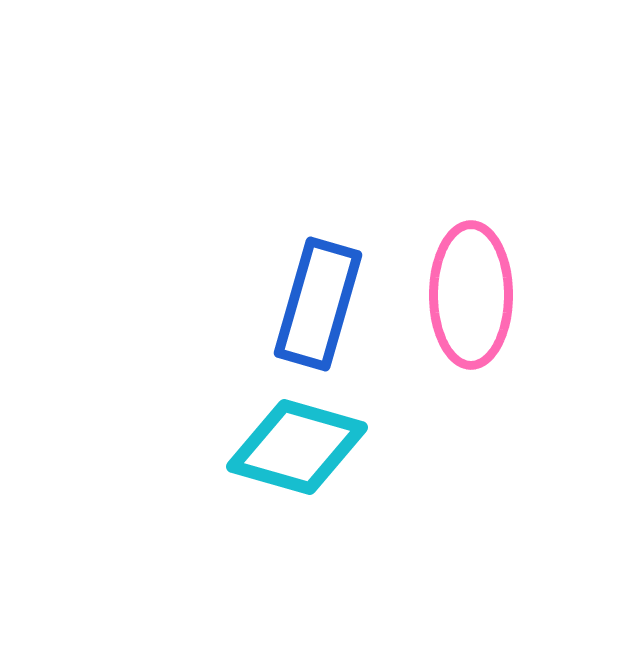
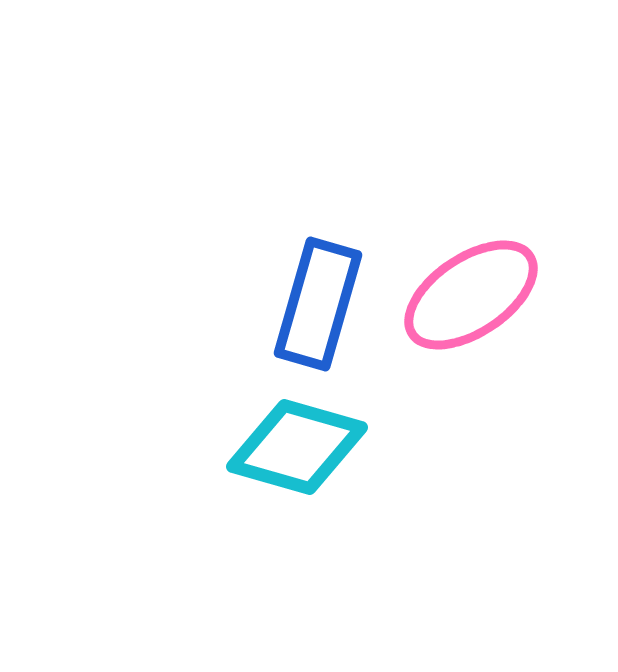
pink ellipse: rotated 56 degrees clockwise
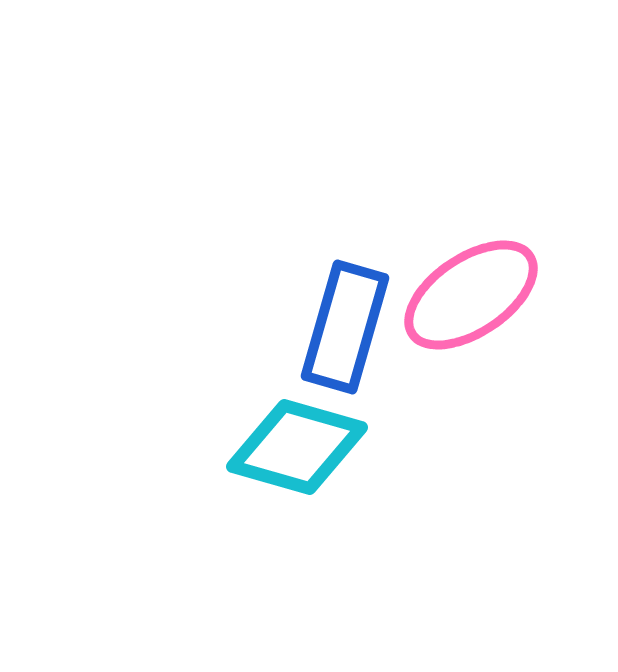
blue rectangle: moved 27 px right, 23 px down
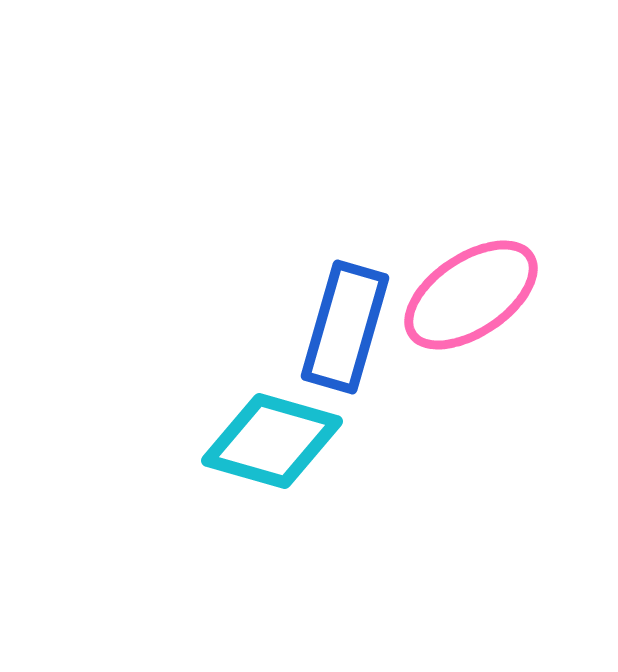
cyan diamond: moved 25 px left, 6 px up
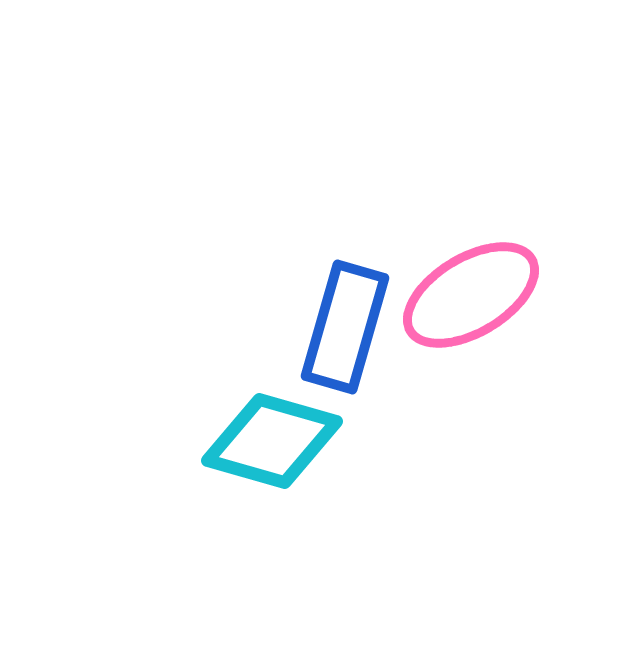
pink ellipse: rotated 3 degrees clockwise
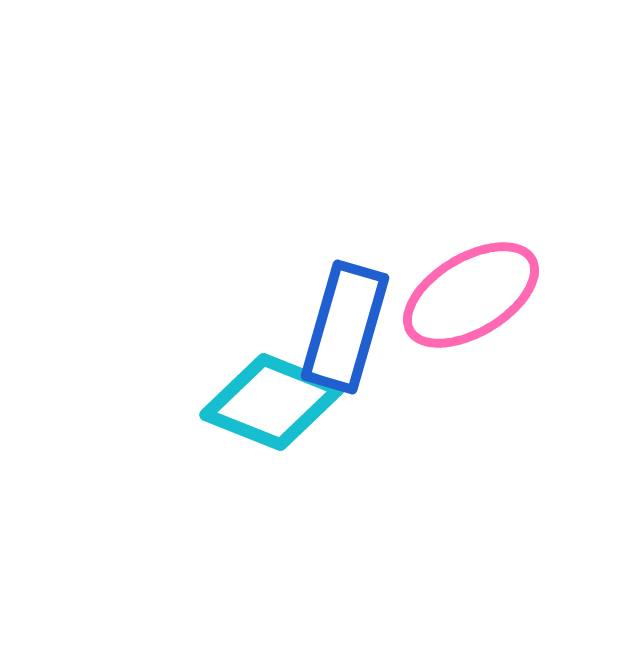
cyan diamond: moved 39 px up; rotated 6 degrees clockwise
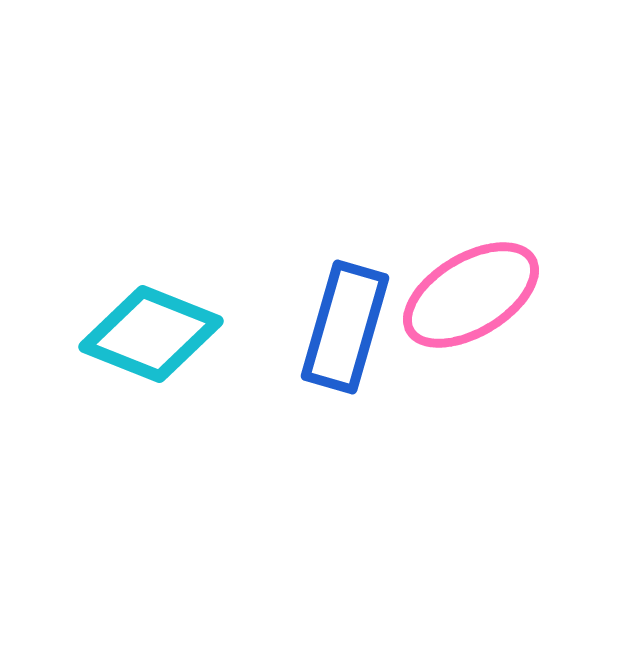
cyan diamond: moved 121 px left, 68 px up
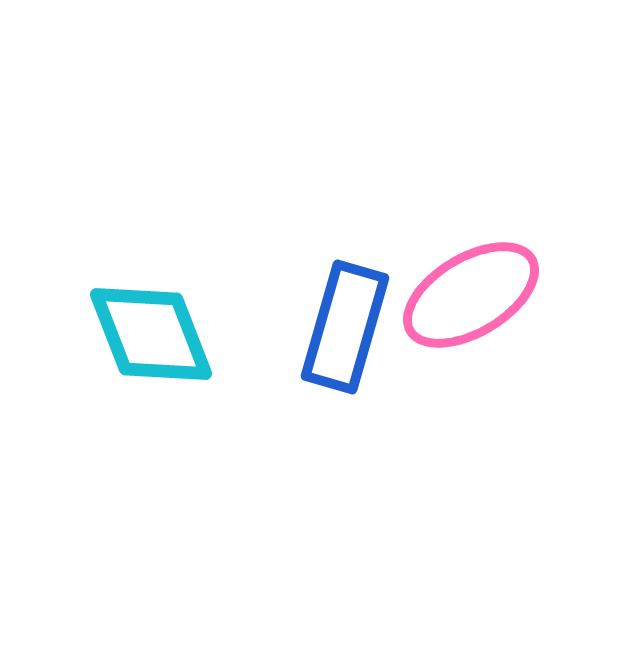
cyan diamond: rotated 47 degrees clockwise
